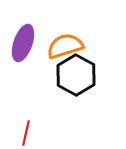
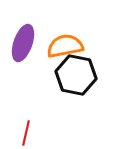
orange semicircle: rotated 6 degrees clockwise
black hexagon: rotated 18 degrees counterclockwise
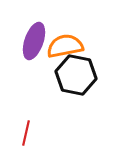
purple ellipse: moved 11 px right, 2 px up
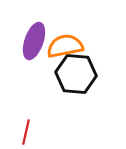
black hexagon: moved 1 px up; rotated 6 degrees counterclockwise
red line: moved 1 px up
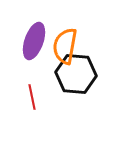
orange semicircle: rotated 69 degrees counterclockwise
red line: moved 6 px right, 35 px up; rotated 25 degrees counterclockwise
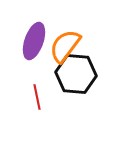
orange semicircle: rotated 27 degrees clockwise
red line: moved 5 px right
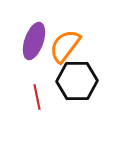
black hexagon: moved 1 px right, 7 px down; rotated 6 degrees counterclockwise
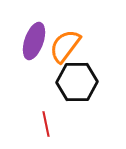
black hexagon: moved 1 px down
red line: moved 9 px right, 27 px down
